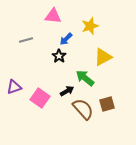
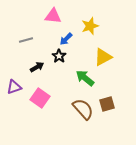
black arrow: moved 30 px left, 24 px up
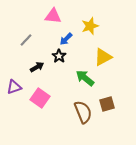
gray line: rotated 32 degrees counterclockwise
brown semicircle: moved 3 px down; rotated 20 degrees clockwise
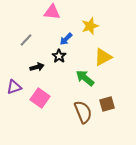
pink triangle: moved 1 px left, 4 px up
black arrow: rotated 16 degrees clockwise
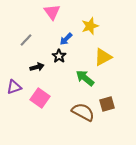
pink triangle: rotated 48 degrees clockwise
brown semicircle: rotated 40 degrees counterclockwise
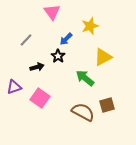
black star: moved 1 px left
brown square: moved 1 px down
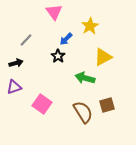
pink triangle: moved 2 px right
yellow star: rotated 12 degrees counterclockwise
black arrow: moved 21 px left, 4 px up
green arrow: rotated 24 degrees counterclockwise
pink square: moved 2 px right, 6 px down
brown semicircle: rotated 30 degrees clockwise
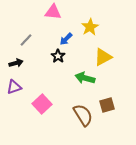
pink triangle: moved 1 px left; rotated 48 degrees counterclockwise
yellow star: moved 1 px down
pink square: rotated 12 degrees clockwise
brown semicircle: moved 3 px down
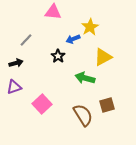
blue arrow: moved 7 px right; rotated 24 degrees clockwise
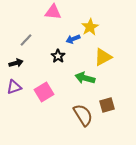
pink square: moved 2 px right, 12 px up; rotated 12 degrees clockwise
